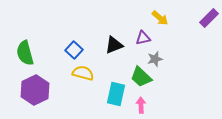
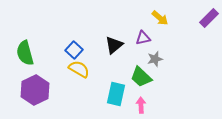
black triangle: rotated 18 degrees counterclockwise
yellow semicircle: moved 4 px left, 4 px up; rotated 15 degrees clockwise
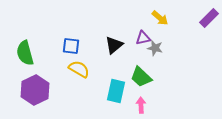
blue square: moved 3 px left, 4 px up; rotated 36 degrees counterclockwise
gray star: moved 11 px up; rotated 28 degrees clockwise
cyan rectangle: moved 3 px up
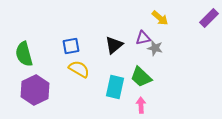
blue square: rotated 18 degrees counterclockwise
green semicircle: moved 1 px left, 1 px down
cyan rectangle: moved 1 px left, 4 px up
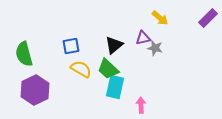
purple rectangle: moved 1 px left
yellow semicircle: moved 2 px right
green trapezoid: moved 33 px left, 8 px up
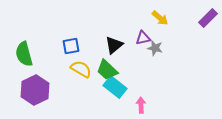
green trapezoid: moved 1 px left, 1 px down
cyan rectangle: rotated 65 degrees counterclockwise
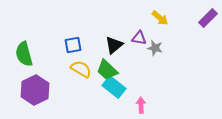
purple triangle: moved 4 px left; rotated 21 degrees clockwise
blue square: moved 2 px right, 1 px up
cyan rectangle: moved 1 px left
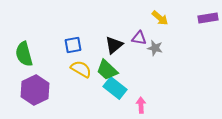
purple rectangle: rotated 36 degrees clockwise
cyan rectangle: moved 1 px right, 1 px down
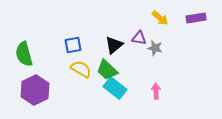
purple rectangle: moved 12 px left
pink arrow: moved 15 px right, 14 px up
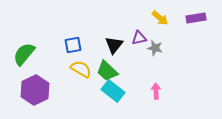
purple triangle: rotated 21 degrees counterclockwise
black triangle: rotated 12 degrees counterclockwise
green semicircle: rotated 55 degrees clockwise
green trapezoid: moved 1 px down
cyan rectangle: moved 2 px left, 3 px down
